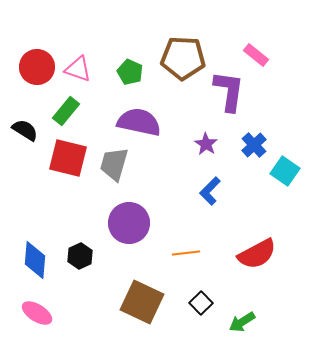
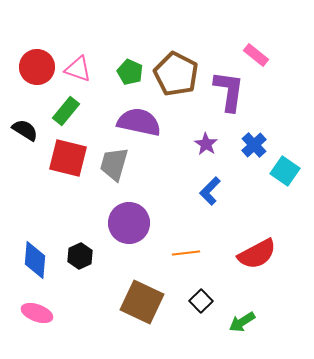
brown pentagon: moved 7 px left, 16 px down; rotated 24 degrees clockwise
black square: moved 2 px up
pink ellipse: rotated 12 degrees counterclockwise
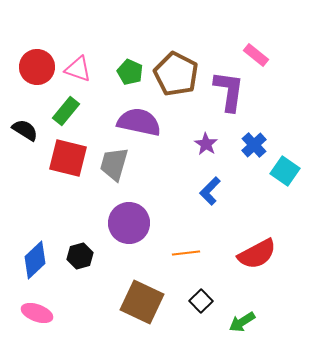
black hexagon: rotated 10 degrees clockwise
blue diamond: rotated 42 degrees clockwise
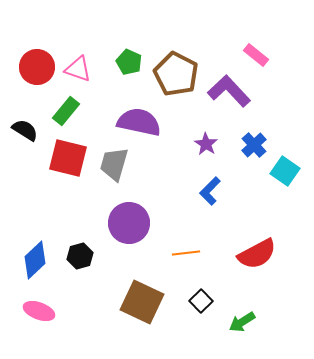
green pentagon: moved 1 px left, 10 px up
purple L-shape: rotated 51 degrees counterclockwise
pink ellipse: moved 2 px right, 2 px up
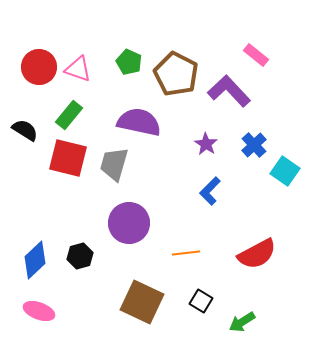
red circle: moved 2 px right
green rectangle: moved 3 px right, 4 px down
black square: rotated 15 degrees counterclockwise
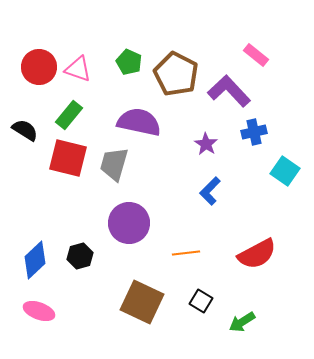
blue cross: moved 13 px up; rotated 30 degrees clockwise
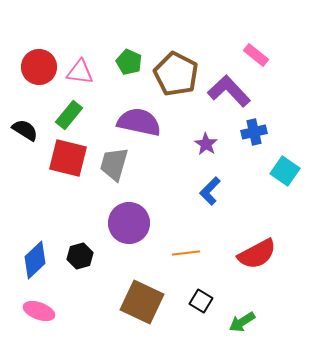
pink triangle: moved 2 px right, 3 px down; rotated 12 degrees counterclockwise
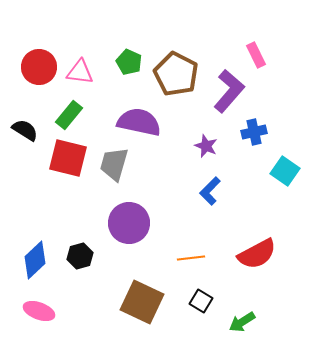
pink rectangle: rotated 25 degrees clockwise
purple L-shape: rotated 84 degrees clockwise
purple star: moved 2 px down; rotated 10 degrees counterclockwise
orange line: moved 5 px right, 5 px down
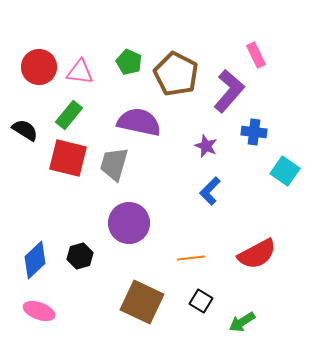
blue cross: rotated 20 degrees clockwise
